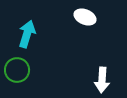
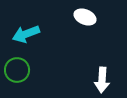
cyan arrow: moved 1 px left; rotated 128 degrees counterclockwise
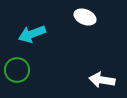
cyan arrow: moved 6 px right
white arrow: rotated 95 degrees clockwise
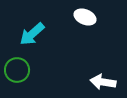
cyan arrow: rotated 20 degrees counterclockwise
white arrow: moved 1 px right, 2 px down
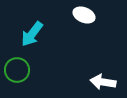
white ellipse: moved 1 px left, 2 px up
cyan arrow: rotated 12 degrees counterclockwise
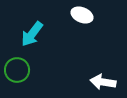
white ellipse: moved 2 px left
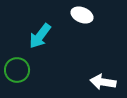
cyan arrow: moved 8 px right, 2 px down
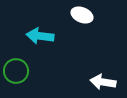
cyan arrow: rotated 60 degrees clockwise
green circle: moved 1 px left, 1 px down
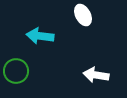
white ellipse: moved 1 px right; rotated 40 degrees clockwise
white arrow: moved 7 px left, 7 px up
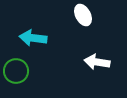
cyan arrow: moved 7 px left, 2 px down
white arrow: moved 1 px right, 13 px up
